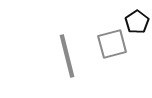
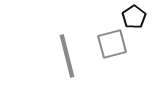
black pentagon: moved 3 px left, 5 px up
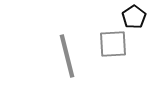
gray square: moved 1 px right; rotated 12 degrees clockwise
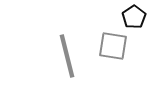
gray square: moved 2 px down; rotated 12 degrees clockwise
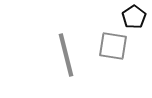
gray line: moved 1 px left, 1 px up
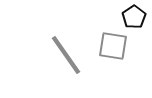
gray line: rotated 21 degrees counterclockwise
